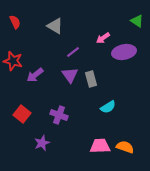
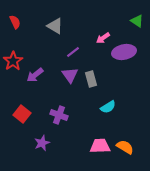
red star: rotated 24 degrees clockwise
orange semicircle: rotated 12 degrees clockwise
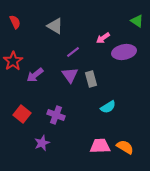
purple cross: moved 3 px left
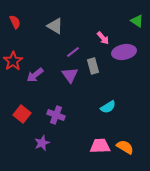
pink arrow: rotated 96 degrees counterclockwise
gray rectangle: moved 2 px right, 13 px up
